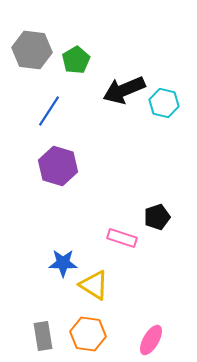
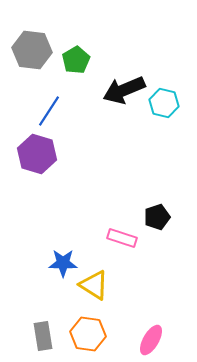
purple hexagon: moved 21 px left, 12 px up
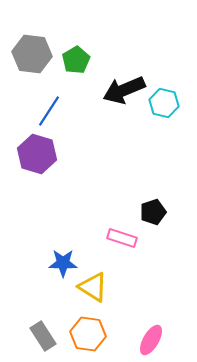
gray hexagon: moved 4 px down
black pentagon: moved 4 px left, 5 px up
yellow triangle: moved 1 px left, 2 px down
gray rectangle: rotated 24 degrees counterclockwise
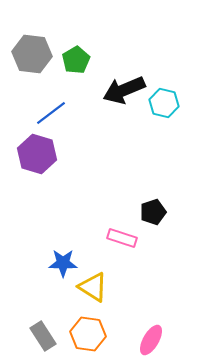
blue line: moved 2 px right, 2 px down; rotated 20 degrees clockwise
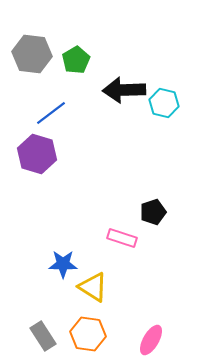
black arrow: rotated 21 degrees clockwise
blue star: moved 1 px down
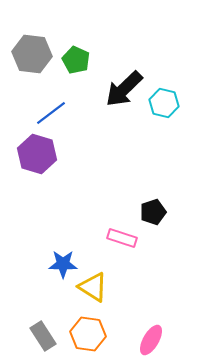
green pentagon: rotated 16 degrees counterclockwise
black arrow: moved 1 px up; rotated 42 degrees counterclockwise
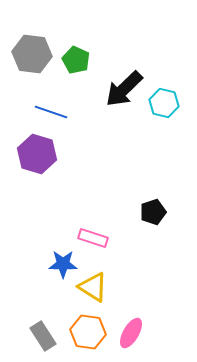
blue line: moved 1 px up; rotated 56 degrees clockwise
pink rectangle: moved 29 px left
orange hexagon: moved 2 px up
pink ellipse: moved 20 px left, 7 px up
